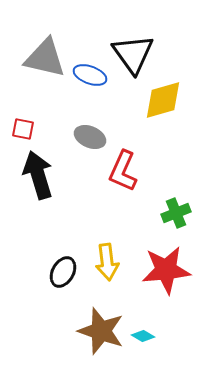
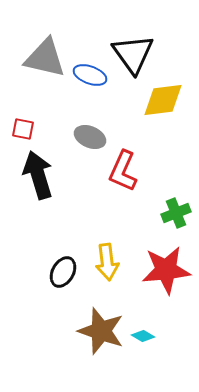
yellow diamond: rotated 9 degrees clockwise
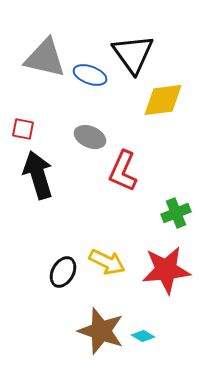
yellow arrow: rotated 57 degrees counterclockwise
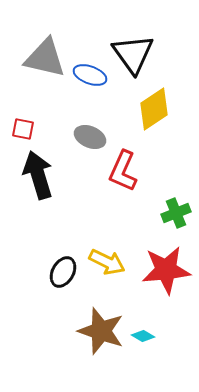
yellow diamond: moved 9 px left, 9 px down; rotated 27 degrees counterclockwise
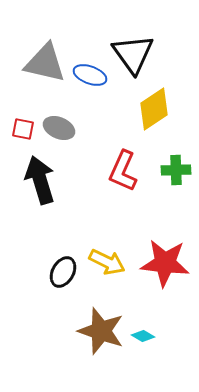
gray triangle: moved 5 px down
gray ellipse: moved 31 px left, 9 px up
black arrow: moved 2 px right, 5 px down
green cross: moved 43 px up; rotated 20 degrees clockwise
red star: moved 1 px left, 7 px up; rotated 12 degrees clockwise
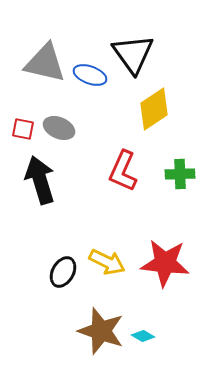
green cross: moved 4 px right, 4 px down
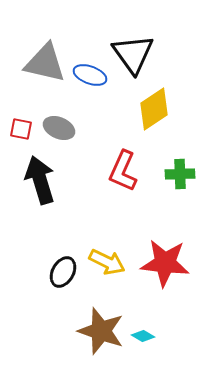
red square: moved 2 px left
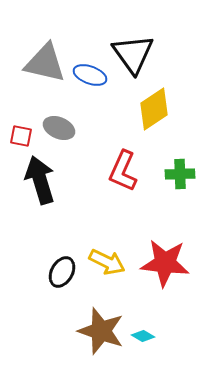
red square: moved 7 px down
black ellipse: moved 1 px left
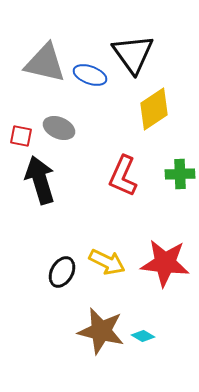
red L-shape: moved 5 px down
brown star: rotated 6 degrees counterclockwise
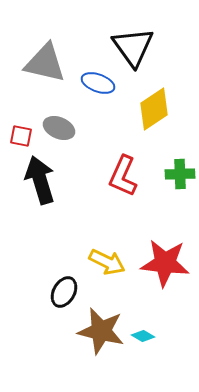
black triangle: moved 7 px up
blue ellipse: moved 8 px right, 8 px down
black ellipse: moved 2 px right, 20 px down
